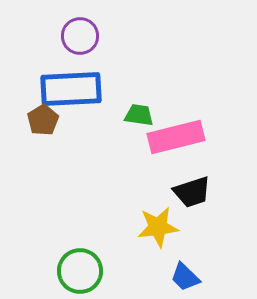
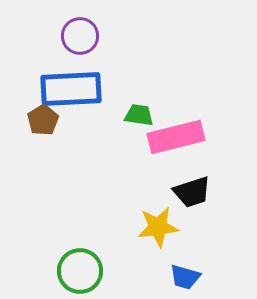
blue trapezoid: rotated 28 degrees counterclockwise
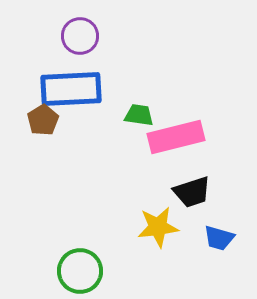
blue trapezoid: moved 34 px right, 39 px up
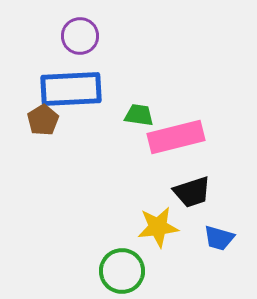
green circle: moved 42 px right
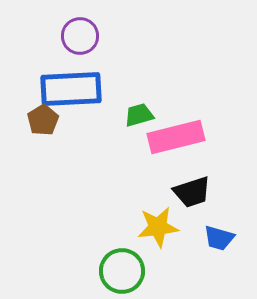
green trapezoid: rotated 24 degrees counterclockwise
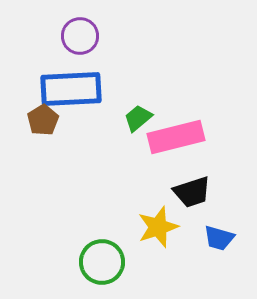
green trapezoid: moved 1 px left, 3 px down; rotated 24 degrees counterclockwise
yellow star: rotated 12 degrees counterclockwise
green circle: moved 20 px left, 9 px up
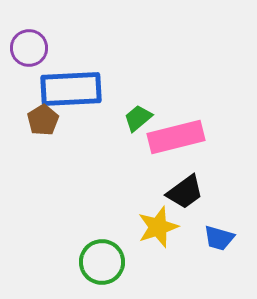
purple circle: moved 51 px left, 12 px down
black trapezoid: moved 7 px left; rotated 18 degrees counterclockwise
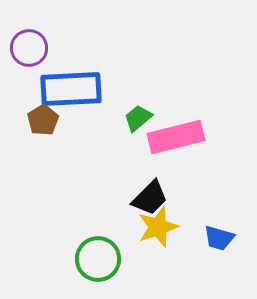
black trapezoid: moved 35 px left, 6 px down; rotated 9 degrees counterclockwise
green circle: moved 4 px left, 3 px up
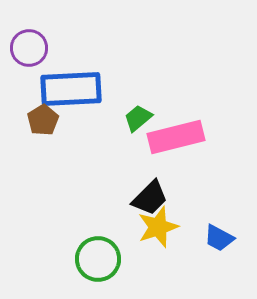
blue trapezoid: rotated 12 degrees clockwise
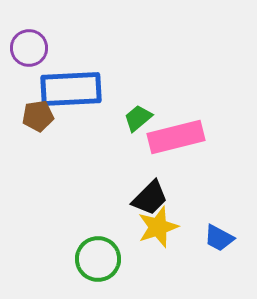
brown pentagon: moved 5 px left, 4 px up; rotated 24 degrees clockwise
